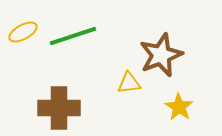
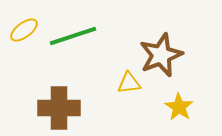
yellow ellipse: moved 1 px right, 2 px up; rotated 8 degrees counterclockwise
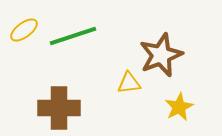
yellow star: rotated 12 degrees clockwise
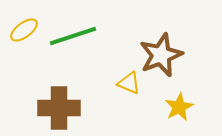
yellow triangle: rotated 30 degrees clockwise
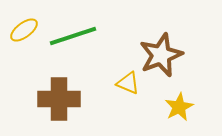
yellow triangle: moved 1 px left
brown cross: moved 9 px up
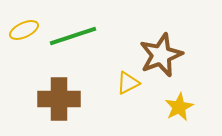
yellow ellipse: rotated 12 degrees clockwise
yellow triangle: rotated 50 degrees counterclockwise
